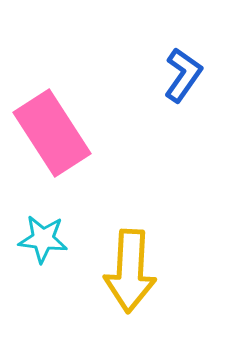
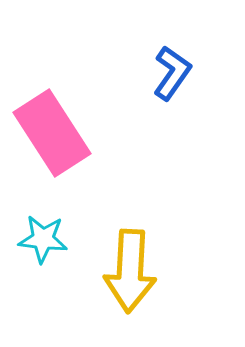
blue L-shape: moved 11 px left, 2 px up
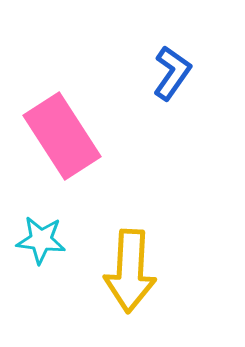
pink rectangle: moved 10 px right, 3 px down
cyan star: moved 2 px left, 1 px down
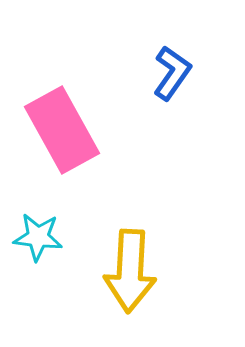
pink rectangle: moved 6 px up; rotated 4 degrees clockwise
cyan star: moved 3 px left, 3 px up
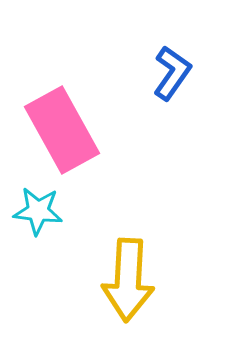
cyan star: moved 26 px up
yellow arrow: moved 2 px left, 9 px down
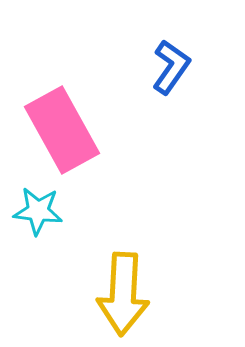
blue L-shape: moved 1 px left, 6 px up
yellow arrow: moved 5 px left, 14 px down
